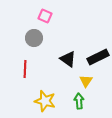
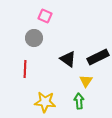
yellow star: moved 1 px down; rotated 10 degrees counterclockwise
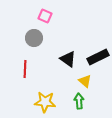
yellow triangle: moved 1 px left; rotated 24 degrees counterclockwise
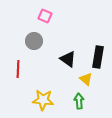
gray circle: moved 3 px down
black rectangle: rotated 55 degrees counterclockwise
red line: moved 7 px left
yellow triangle: moved 1 px right, 2 px up
yellow star: moved 2 px left, 2 px up
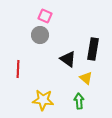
gray circle: moved 6 px right, 6 px up
black rectangle: moved 5 px left, 8 px up
yellow triangle: moved 1 px up
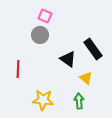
black rectangle: rotated 45 degrees counterclockwise
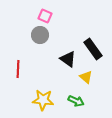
yellow triangle: moved 1 px up
green arrow: moved 3 px left; rotated 119 degrees clockwise
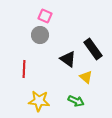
red line: moved 6 px right
yellow star: moved 4 px left, 1 px down
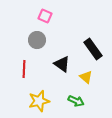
gray circle: moved 3 px left, 5 px down
black triangle: moved 6 px left, 5 px down
yellow star: rotated 20 degrees counterclockwise
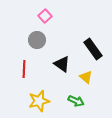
pink square: rotated 24 degrees clockwise
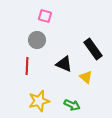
pink square: rotated 32 degrees counterclockwise
black triangle: moved 2 px right; rotated 12 degrees counterclockwise
red line: moved 3 px right, 3 px up
green arrow: moved 4 px left, 4 px down
